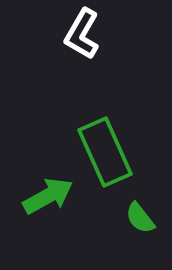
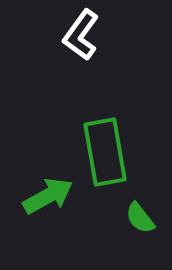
white L-shape: moved 1 px left, 1 px down; rotated 6 degrees clockwise
green rectangle: rotated 14 degrees clockwise
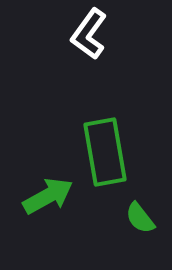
white L-shape: moved 8 px right, 1 px up
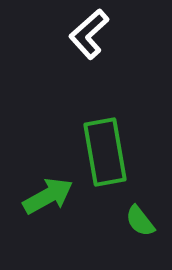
white L-shape: rotated 12 degrees clockwise
green semicircle: moved 3 px down
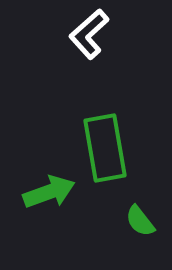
green rectangle: moved 4 px up
green arrow: moved 1 px right, 4 px up; rotated 9 degrees clockwise
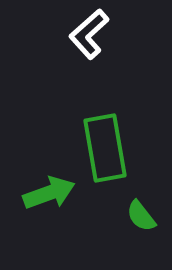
green arrow: moved 1 px down
green semicircle: moved 1 px right, 5 px up
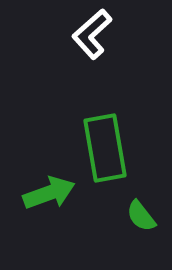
white L-shape: moved 3 px right
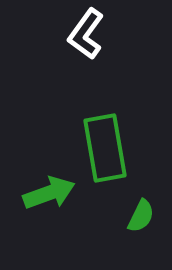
white L-shape: moved 6 px left; rotated 12 degrees counterclockwise
green semicircle: rotated 116 degrees counterclockwise
